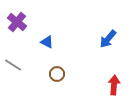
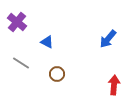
gray line: moved 8 px right, 2 px up
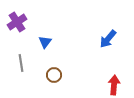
purple cross: rotated 18 degrees clockwise
blue triangle: moved 2 px left; rotated 40 degrees clockwise
gray line: rotated 48 degrees clockwise
brown circle: moved 3 px left, 1 px down
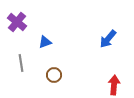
purple cross: rotated 18 degrees counterclockwise
blue triangle: rotated 32 degrees clockwise
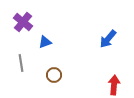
purple cross: moved 6 px right
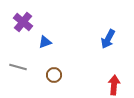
blue arrow: rotated 12 degrees counterclockwise
gray line: moved 3 px left, 4 px down; rotated 66 degrees counterclockwise
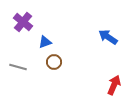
blue arrow: moved 2 px up; rotated 96 degrees clockwise
brown circle: moved 13 px up
red arrow: rotated 18 degrees clockwise
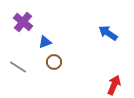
blue arrow: moved 4 px up
gray line: rotated 18 degrees clockwise
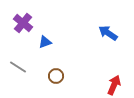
purple cross: moved 1 px down
brown circle: moved 2 px right, 14 px down
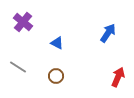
purple cross: moved 1 px up
blue arrow: rotated 90 degrees clockwise
blue triangle: moved 12 px right, 1 px down; rotated 48 degrees clockwise
red arrow: moved 4 px right, 8 px up
